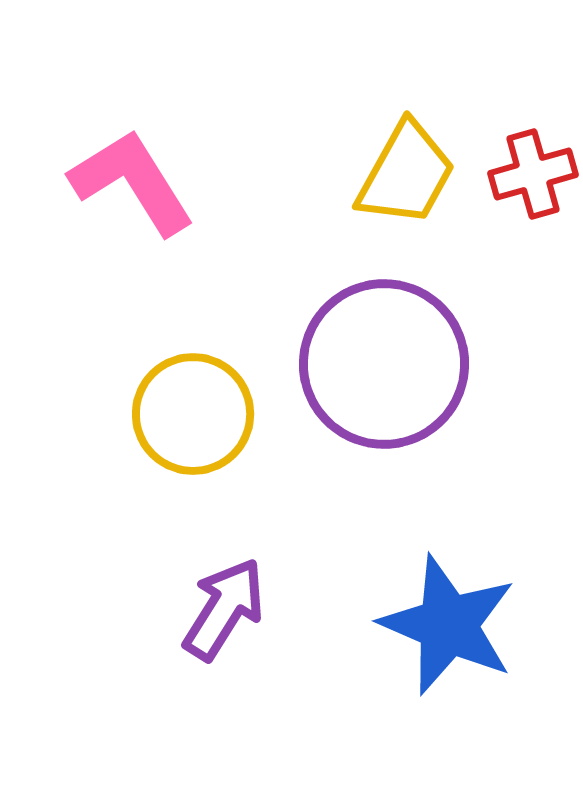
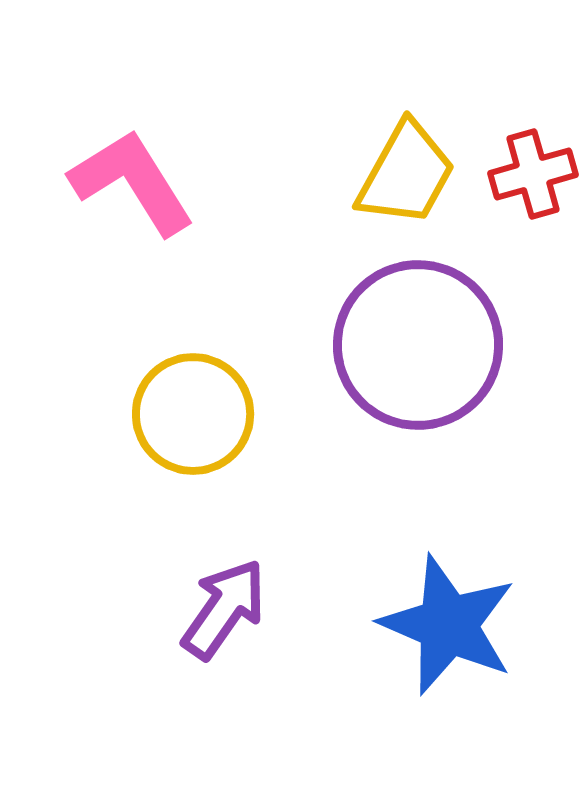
purple circle: moved 34 px right, 19 px up
purple arrow: rotated 3 degrees clockwise
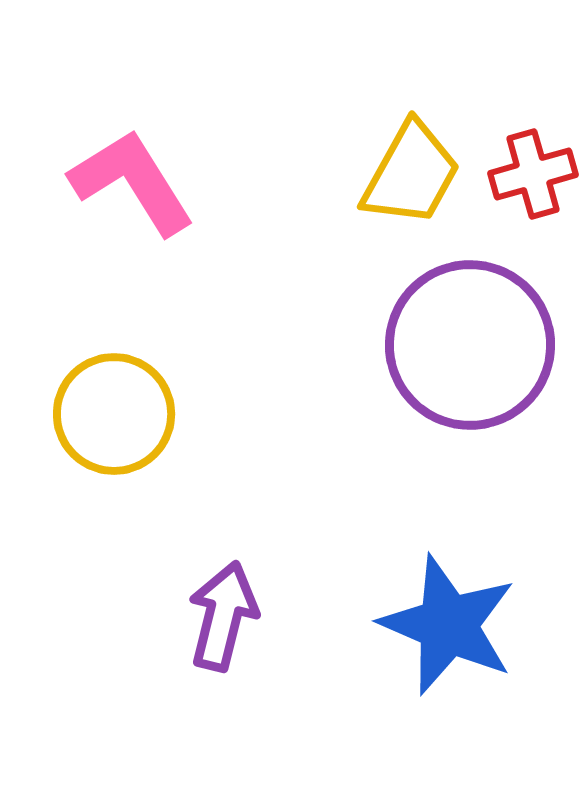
yellow trapezoid: moved 5 px right
purple circle: moved 52 px right
yellow circle: moved 79 px left
purple arrow: moved 1 px left, 7 px down; rotated 21 degrees counterclockwise
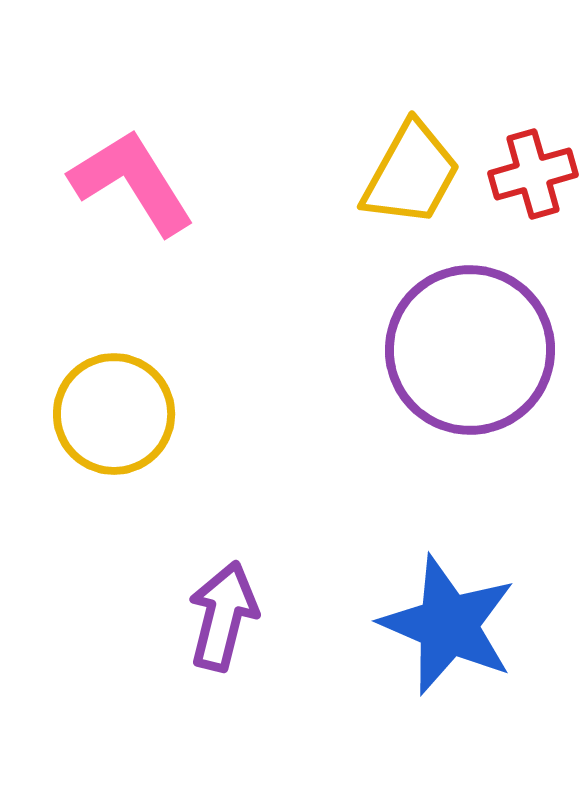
purple circle: moved 5 px down
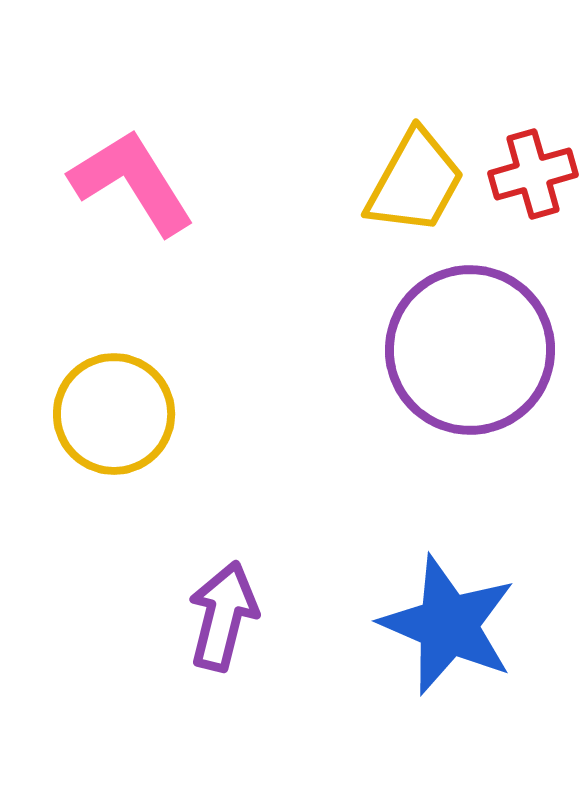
yellow trapezoid: moved 4 px right, 8 px down
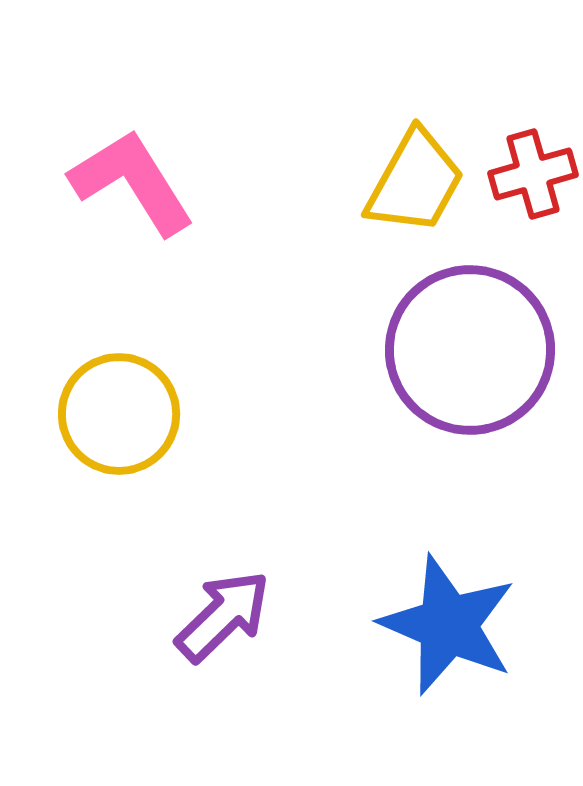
yellow circle: moved 5 px right
purple arrow: rotated 32 degrees clockwise
